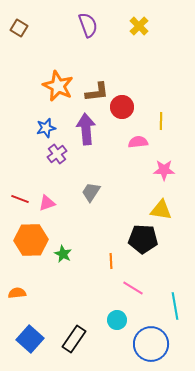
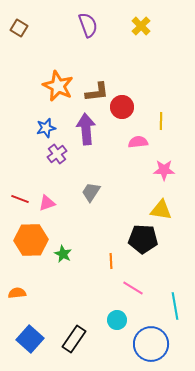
yellow cross: moved 2 px right
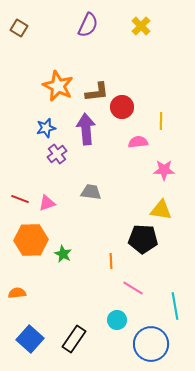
purple semicircle: rotated 45 degrees clockwise
gray trapezoid: rotated 65 degrees clockwise
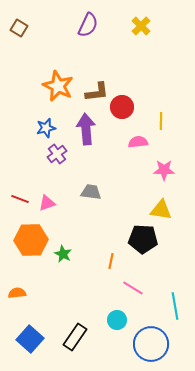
orange line: rotated 14 degrees clockwise
black rectangle: moved 1 px right, 2 px up
